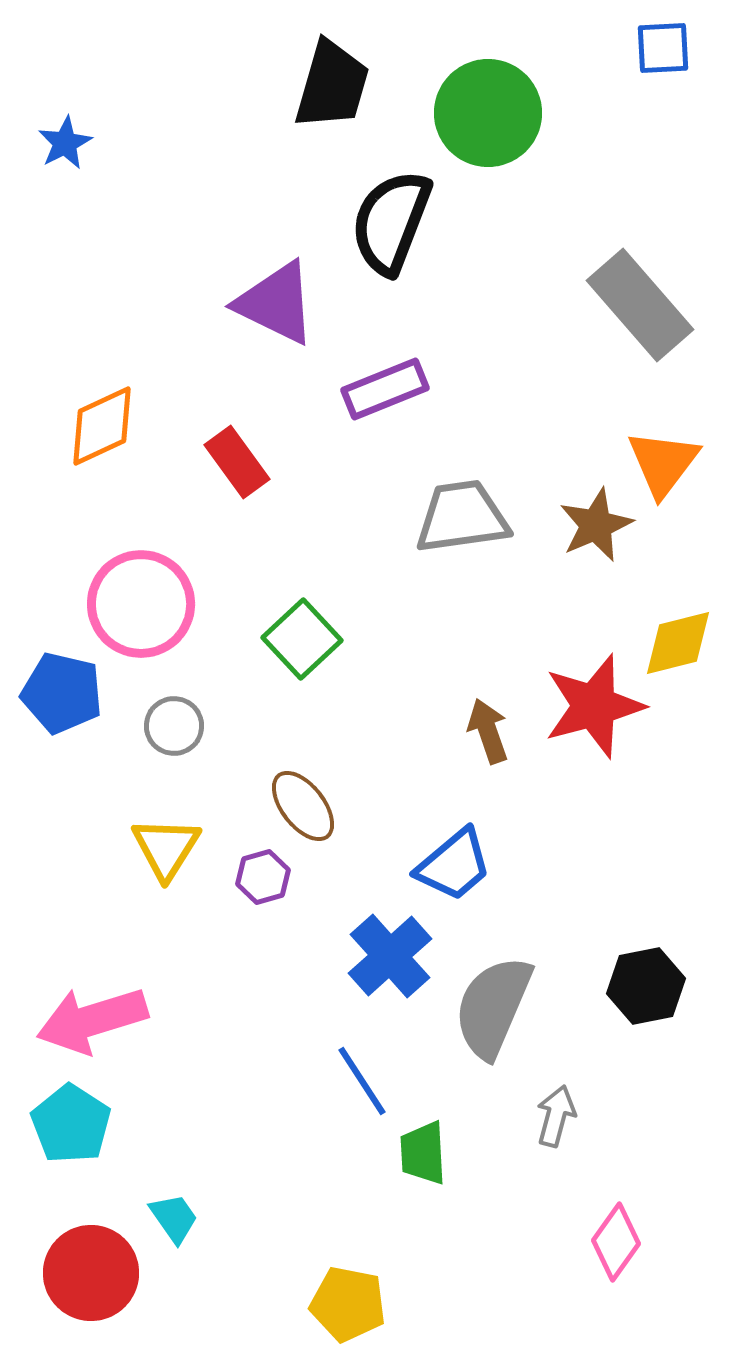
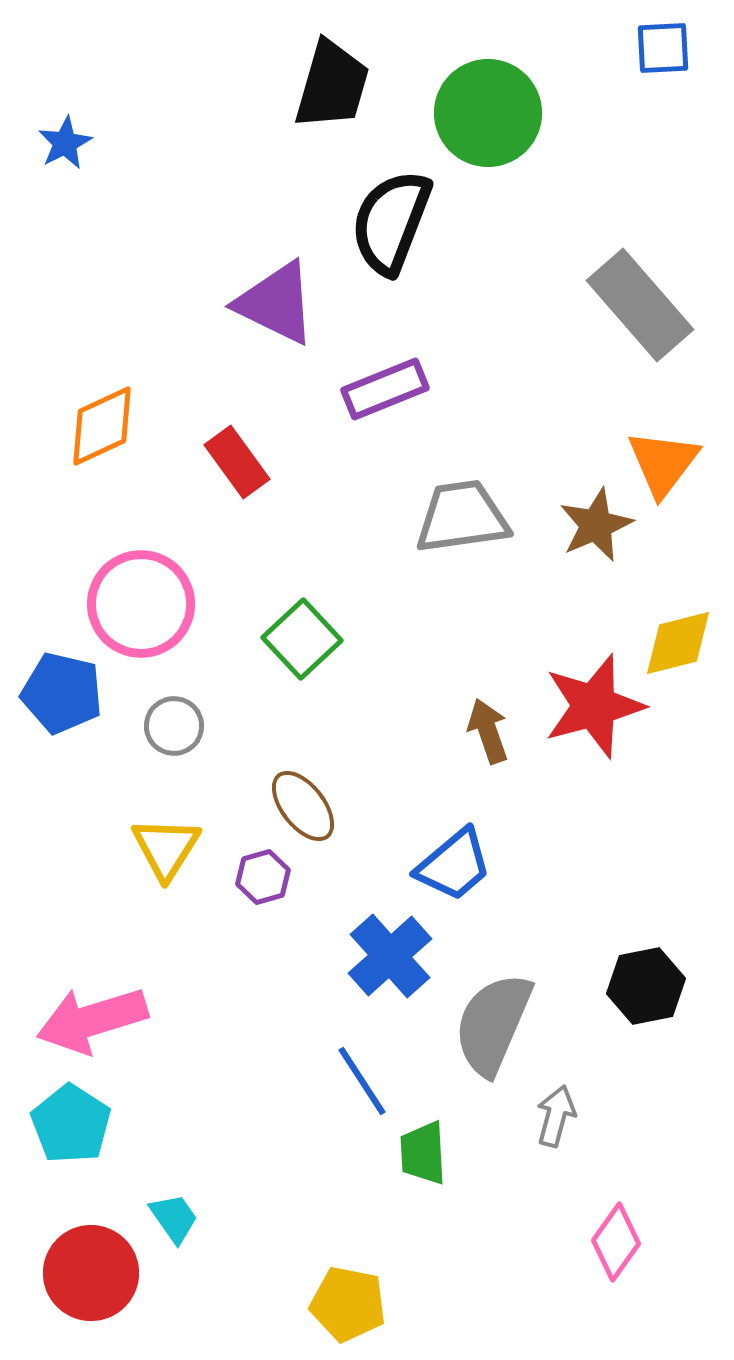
gray semicircle: moved 17 px down
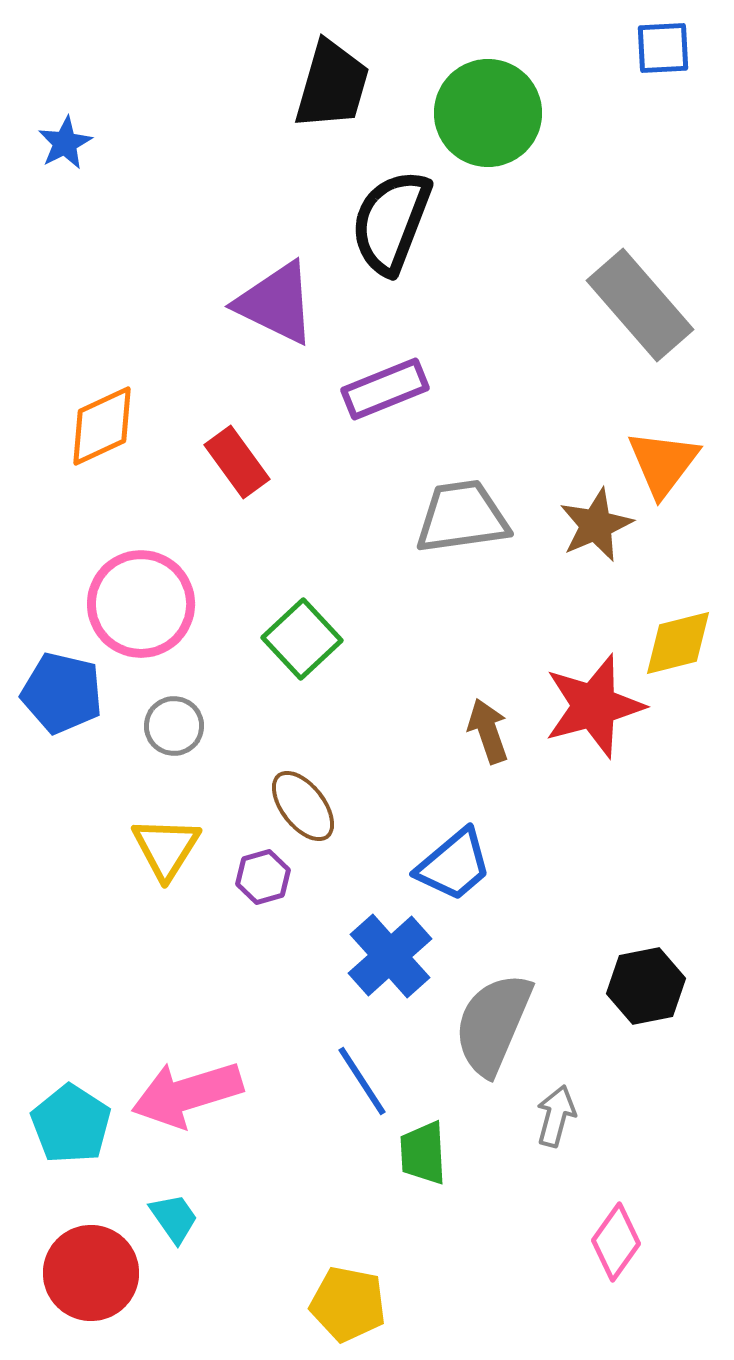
pink arrow: moved 95 px right, 74 px down
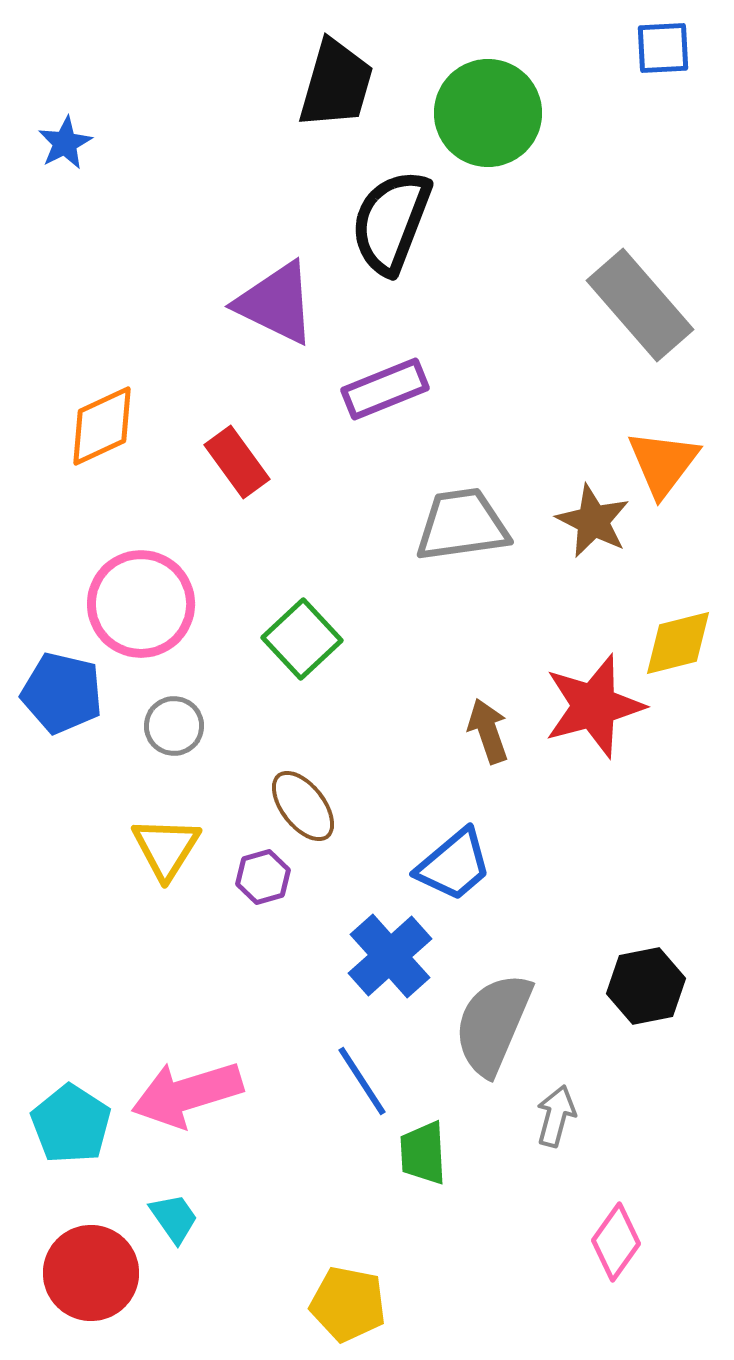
black trapezoid: moved 4 px right, 1 px up
gray trapezoid: moved 8 px down
brown star: moved 3 px left, 4 px up; rotated 22 degrees counterclockwise
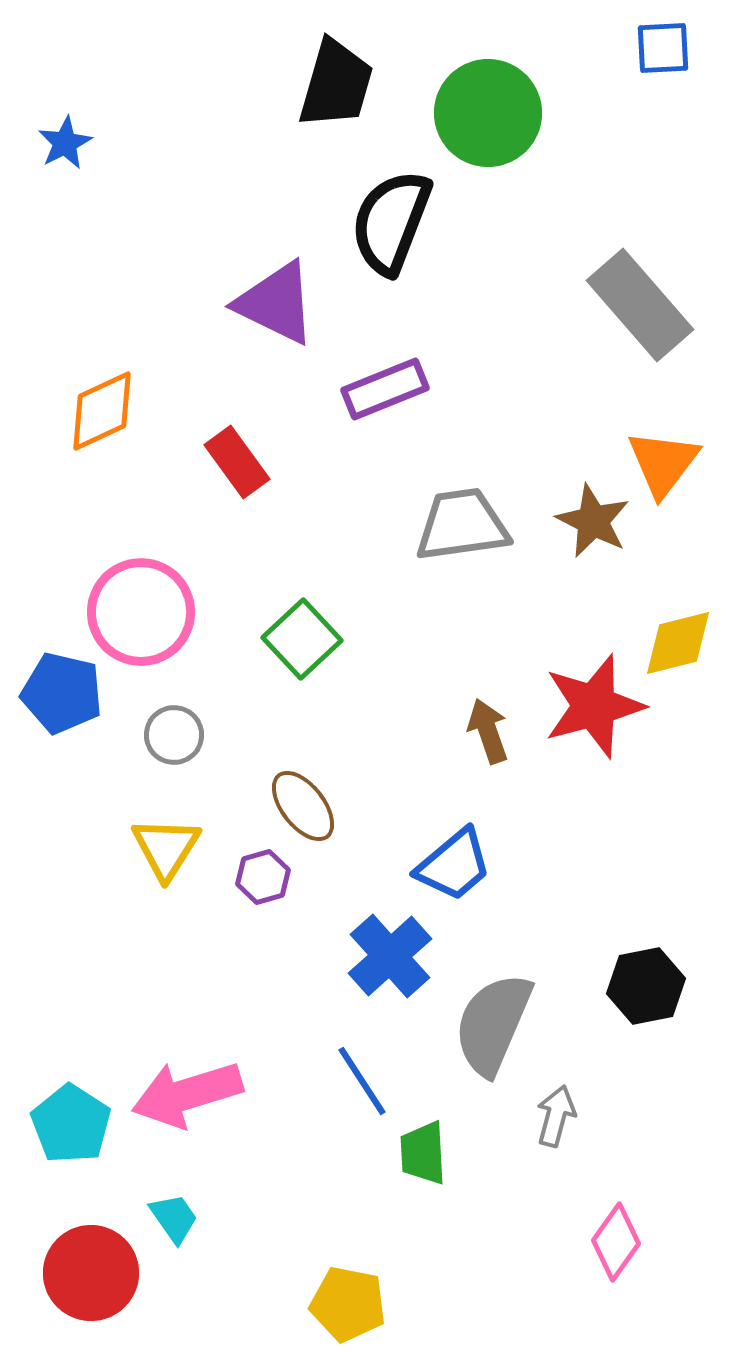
orange diamond: moved 15 px up
pink circle: moved 8 px down
gray circle: moved 9 px down
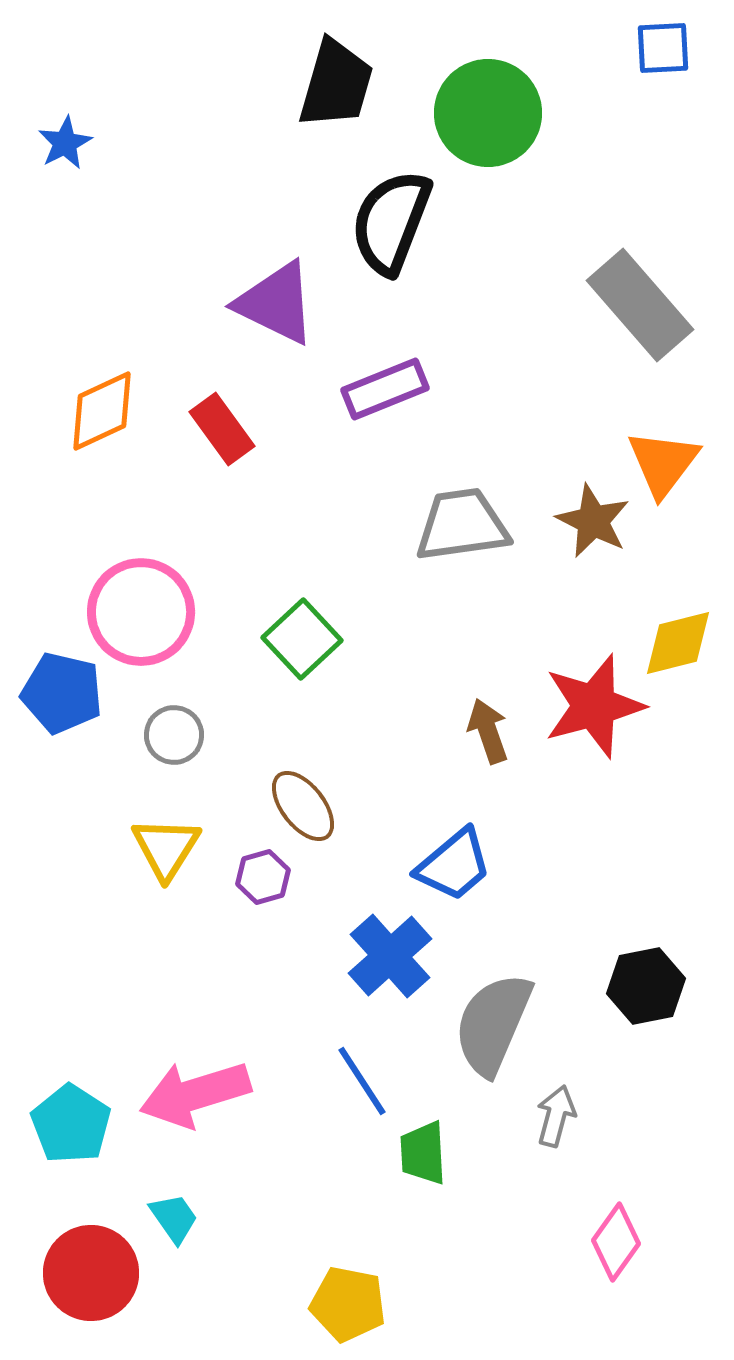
red rectangle: moved 15 px left, 33 px up
pink arrow: moved 8 px right
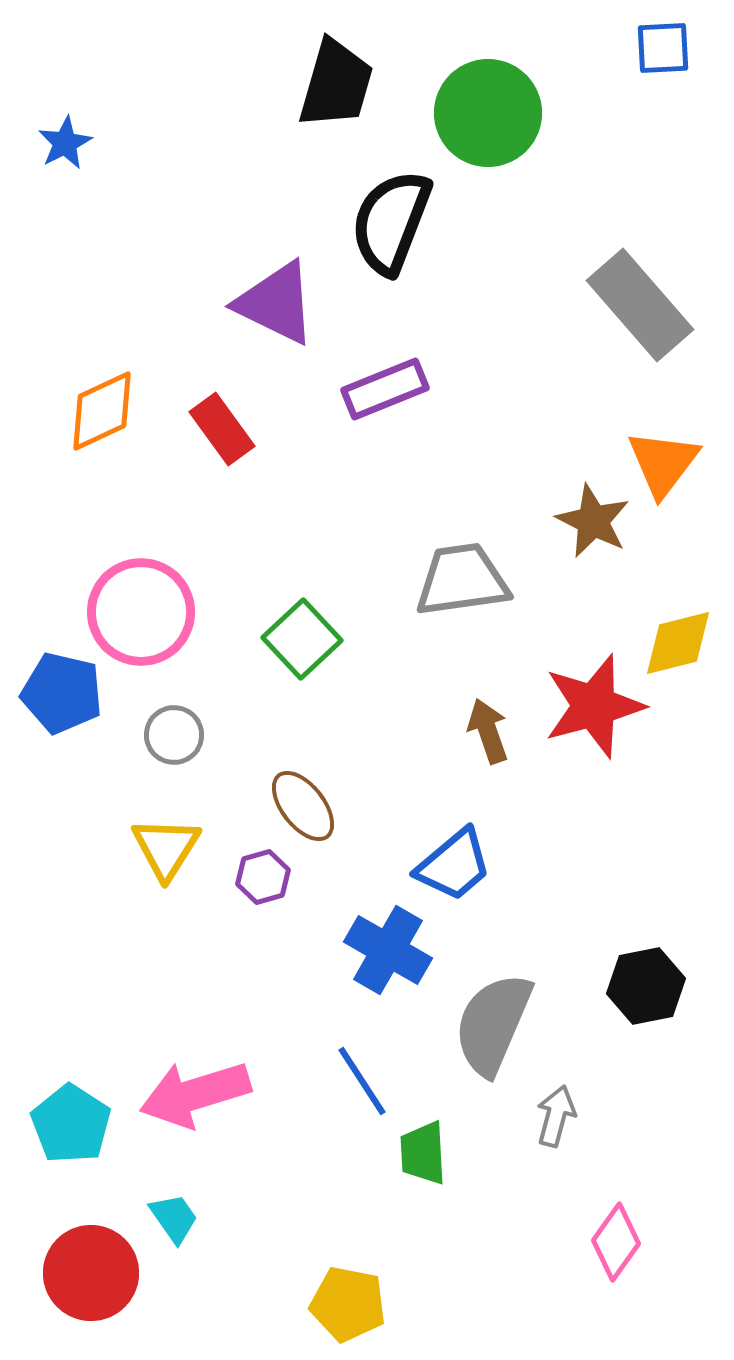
gray trapezoid: moved 55 px down
blue cross: moved 2 px left, 6 px up; rotated 18 degrees counterclockwise
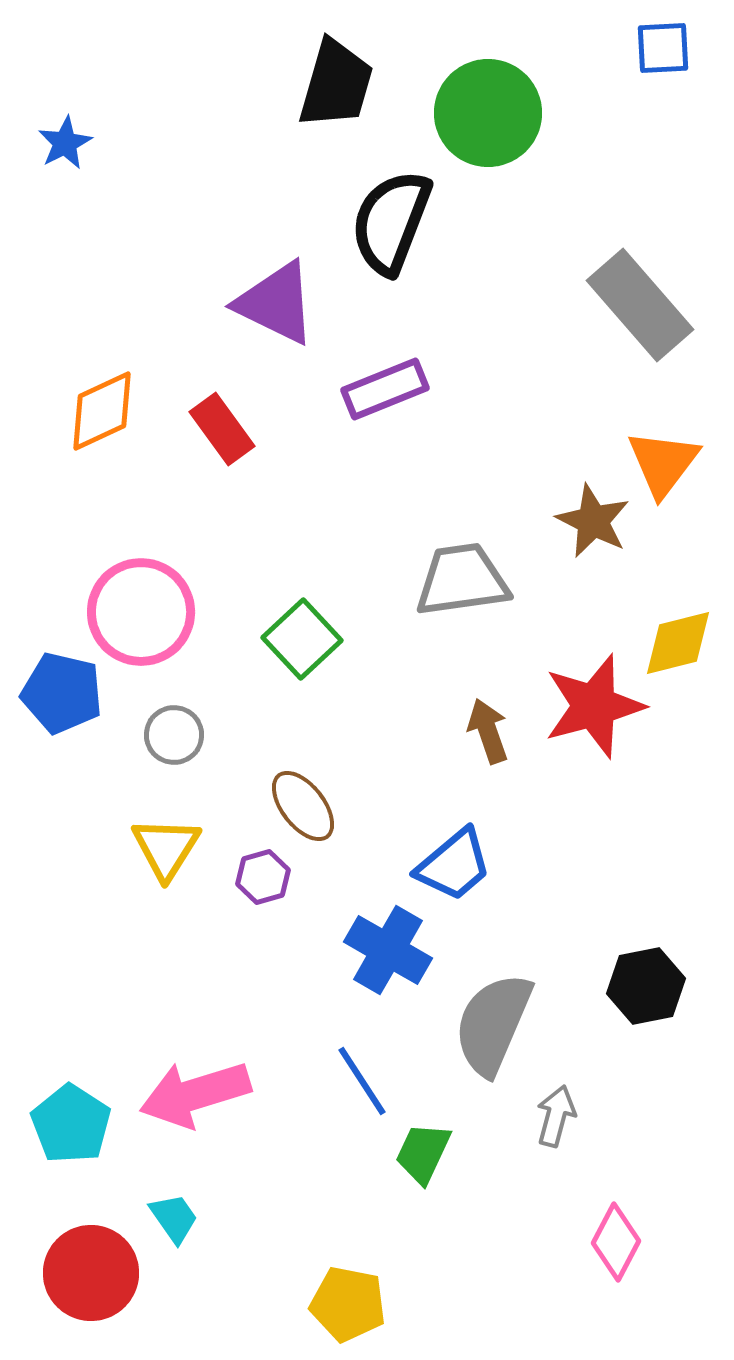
green trapezoid: rotated 28 degrees clockwise
pink diamond: rotated 8 degrees counterclockwise
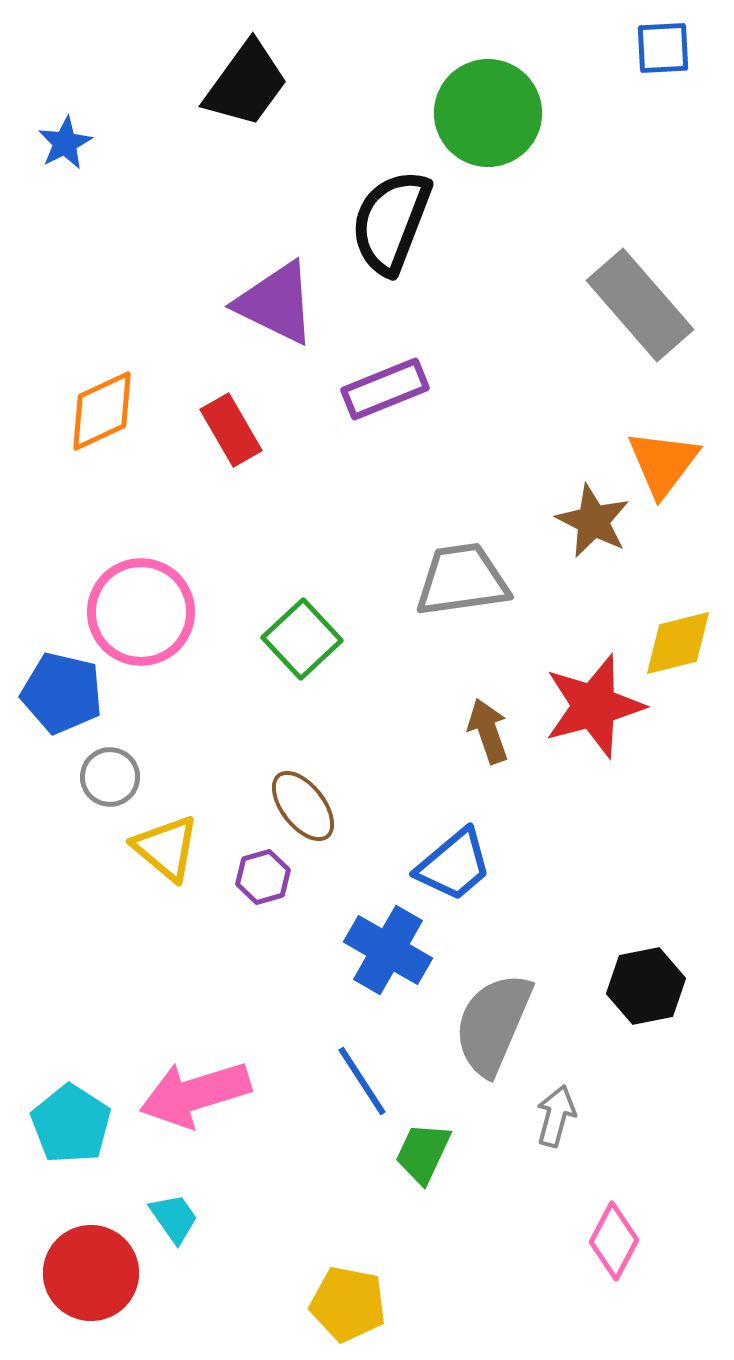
black trapezoid: moved 90 px left; rotated 20 degrees clockwise
red rectangle: moved 9 px right, 1 px down; rotated 6 degrees clockwise
gray circle: moved 64 px left, 42 px down
yellow triangle: rotated 22 degrees counterclockwise
pink diamond: moved 2 px left, 1 px up
